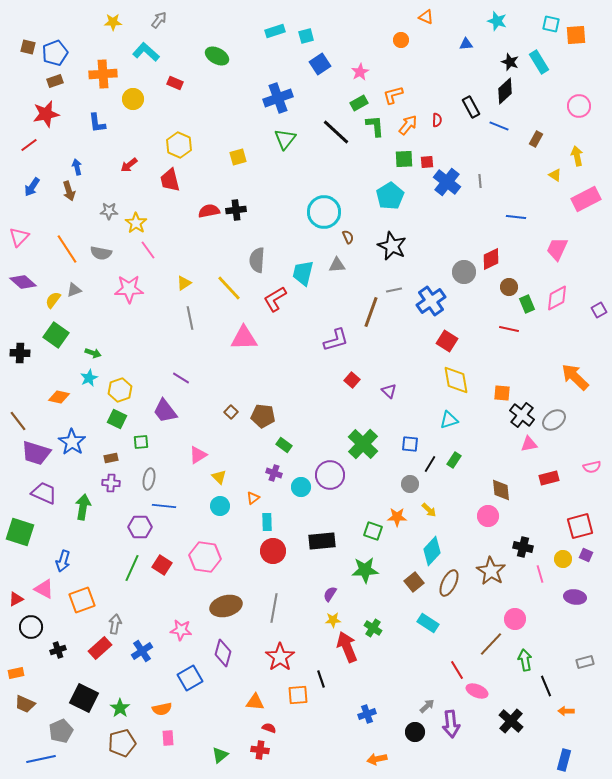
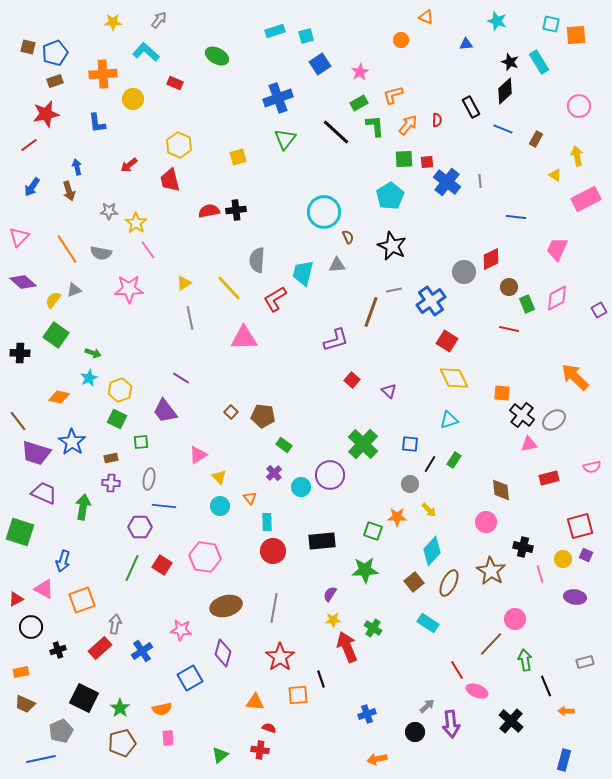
blue line at (499, 126): moved 4 px right, 3 px down
yellow diamond at (456, 380): moved 2 px left, 2 px up; rotated 16 degrees counterclockwise
purple cross at (274, 473): rotated 28 degrees clockwise
orange triangle at (253, 498): moved 3 px left; rotated 32 degrees counterclockwise
pink circle at (488, 516): moved 2 px left, 6 px down
orange rectangle at (16, 673): moved 5 px right, 1 px up
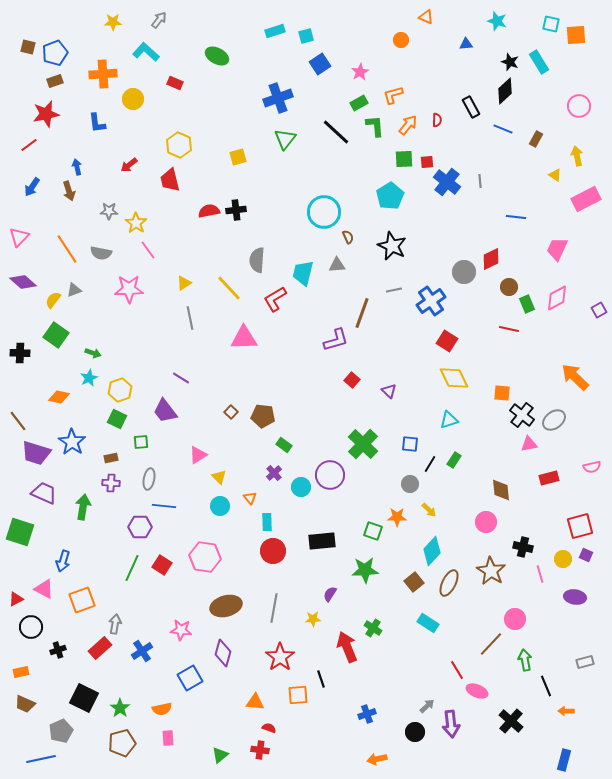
brown line at (371, 312): moved 9 px left, 1 px down
yellow star at (333, 620): moved 20 px left, 1 px up
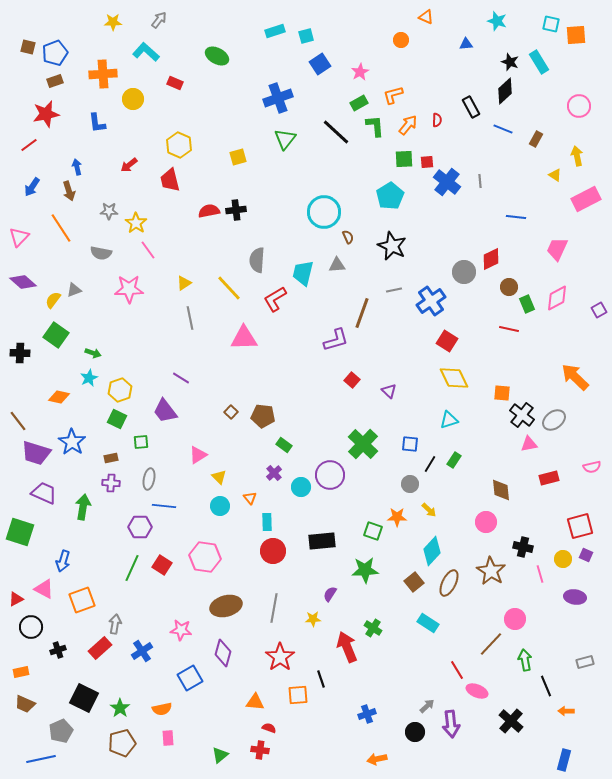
orange line at (67, 249): moved 6 px left, 21 px up
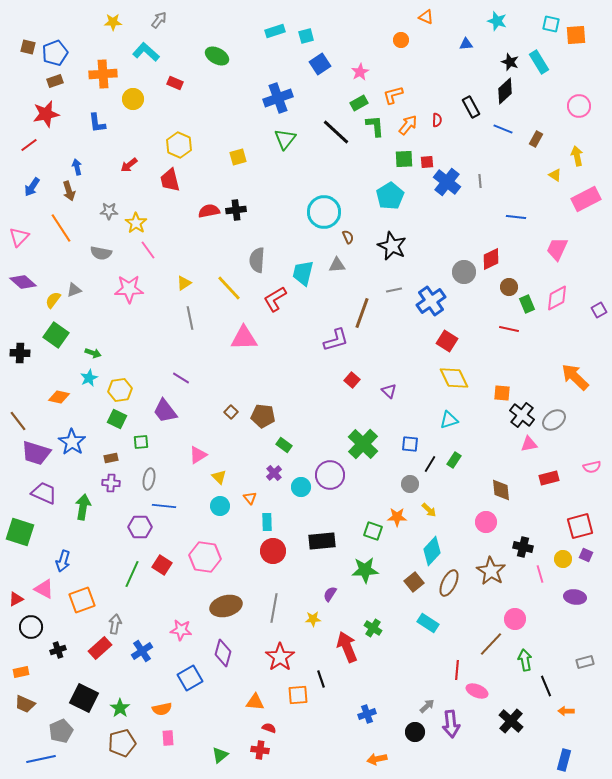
yellow hexagon at (120, 390): rotated 10 degrees clockwise
green line at (132, 568): moved 6 px down
red line at (457, 670): rotated 36 degrees clockwise
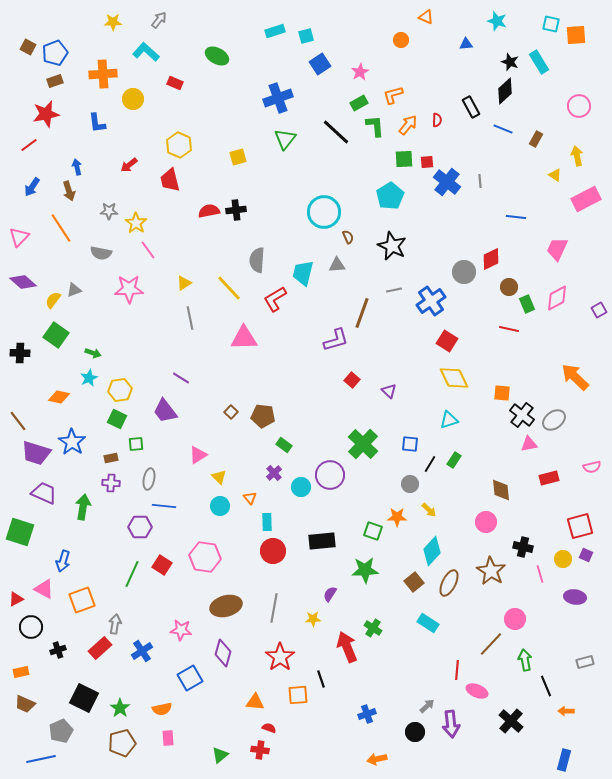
brown square at (28, 47): rotated 14 degrees clockwise
green square at (141, 442): moved 5 px left, 2 px down
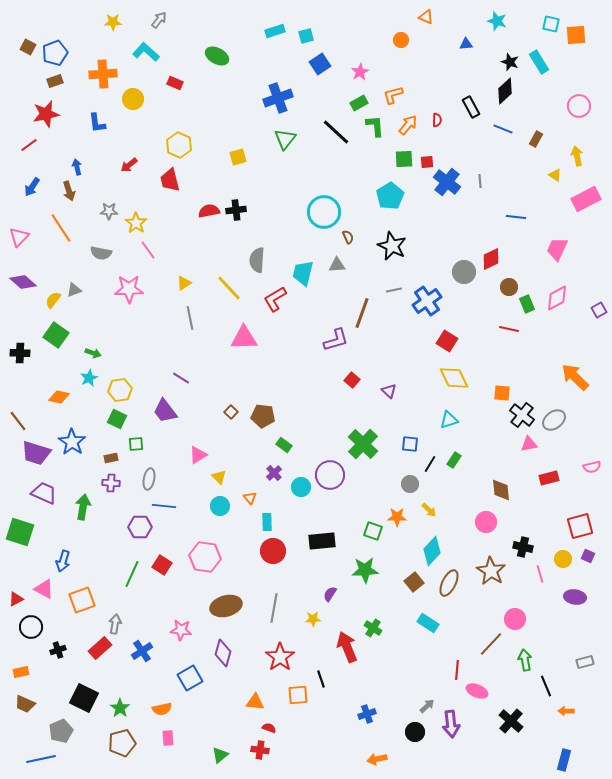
blue cross at (431, 301): moved 4 px left
purple square at (586, 555): moved 2 px right, 1 px down
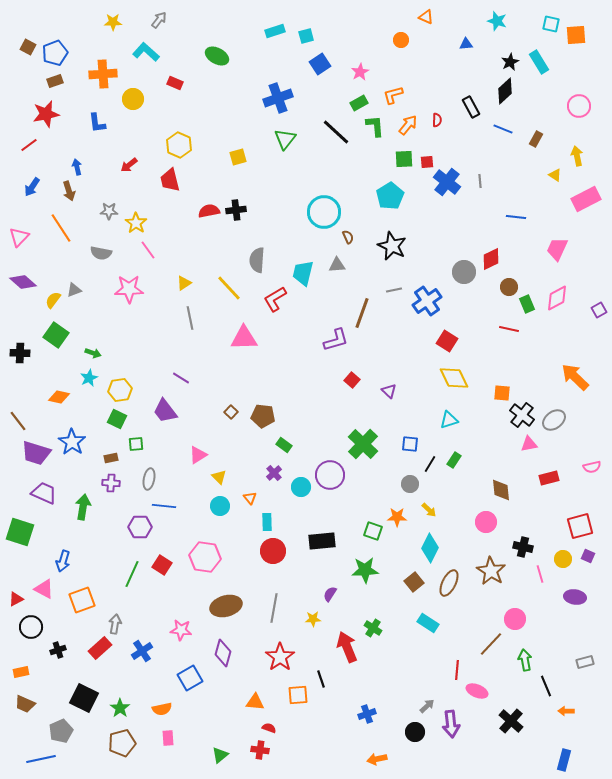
black star at (510, 62): rotated 24 degrees clockwise
cyan diamond at (432, 551): moved 2 px left, 3 px up; rotated 16 degrees counterclockwise
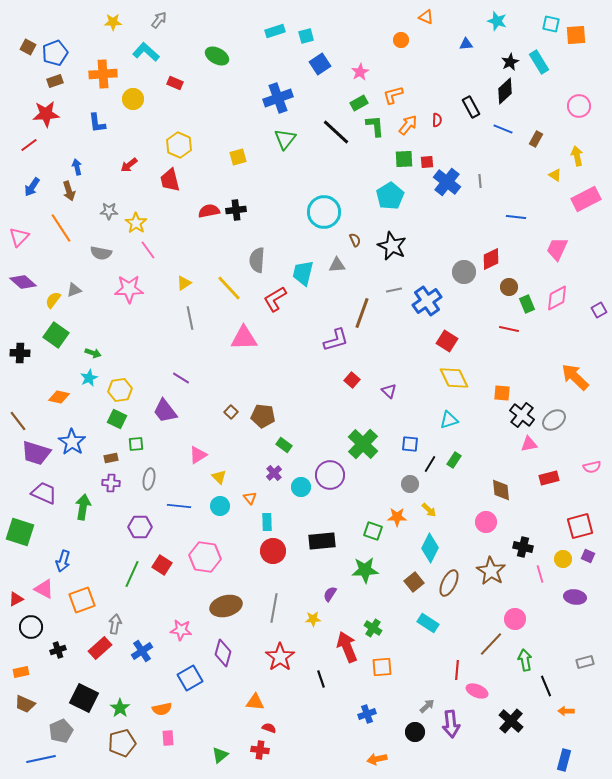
red star at (46, 114): rotated 8 degrees clockwise
brown semicircle at (348, 237): moved 7 px right, 3 px down
blue line at (164, 506): moved 15 px right
orange square at (298, 695): moved 84 px right, 28 px up
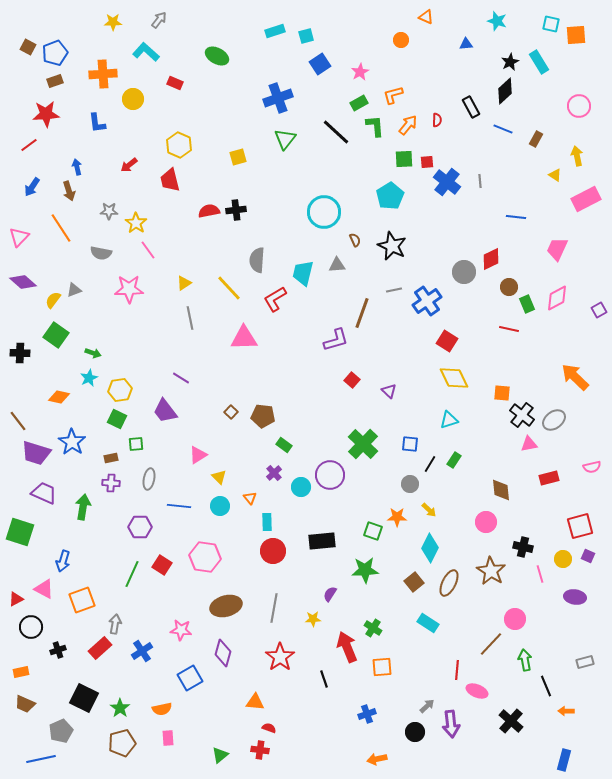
black line at (321, 679): moved 3 px right
